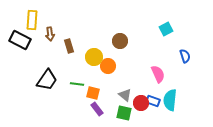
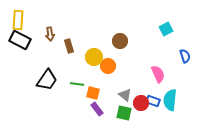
yellow rectangle: moved 14 px left
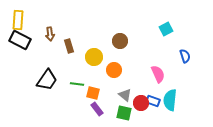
orange circle: moved 6 px right, 4 px down
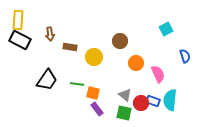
brown rectangle: moved 1 px right, 1 px down; rotated 64 degrees counterclockwise
orange circle: moved 22 px right, 7 px up
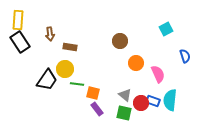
black rectangle: moved 2 px down; rotated 30 degrees clockwise
yellow circle: moved 29 px left, 12 px down
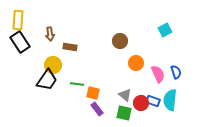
cyan square: moved 1 px left, 1 px down
blue semicircle: moved 9 px left, 16 px down
yellow circle: moved 12 px left, 4 px up
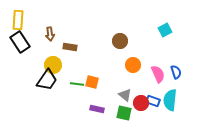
orange circle: moved 3 px left, 2 px down
orange square: moved 1 px left, 11 px up
purple rectangle: rotated 40 degrees counterclockwise
